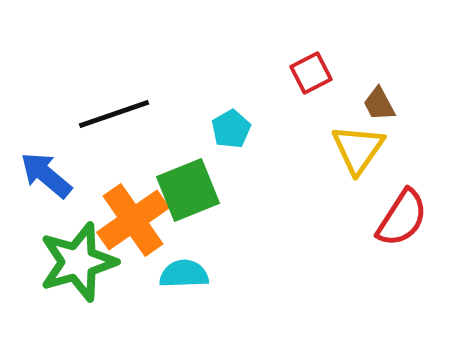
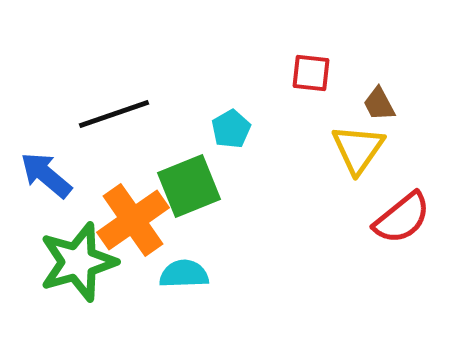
red square: rotated 33 degrees clockwise
green square: moved 1 px right, 4 px up
red semicircle: rotated 18 degrees clockwise
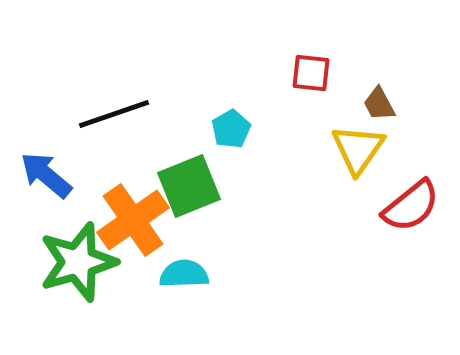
red semicircle: moved 9 px right, 12 px up
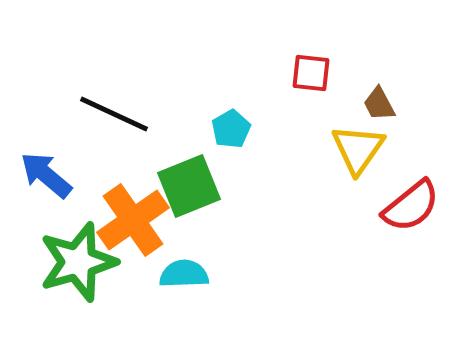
black line: rotated 44 degrees clockwise
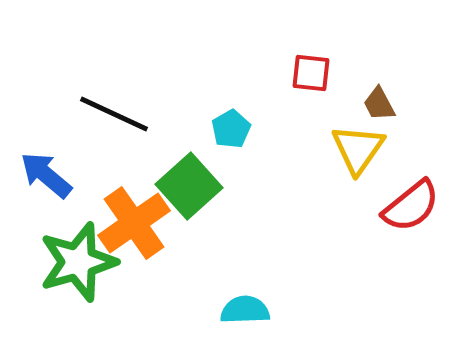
green square: rotated 20 degrees counterclockwise
orange cross: moved 1 px right, 3 px down
cyan semicircle: moved 61 px right, 36 px down
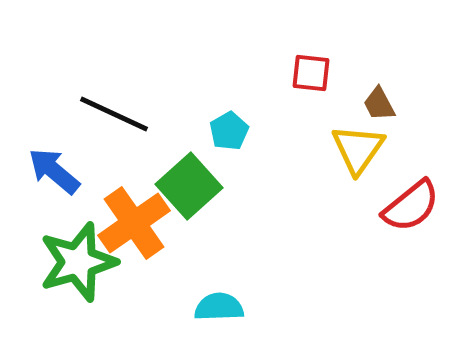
cyan pentagon: moved 2 px left, 2 px down
blue arrow: moved 8 px right, 4 px up
cyan semicircle: moved 26 px left, 3 px up
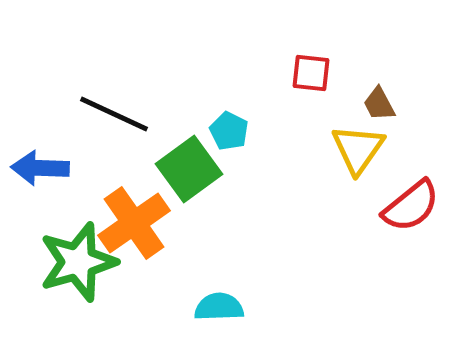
cyan pentagon: rotated 15 degrees counterclockwise
blue arrow: moved 14 px left, 3 px up; rotated 38 degrees counterclockwise
green square: moved 17 px up; rotated 6 degrees clockwise
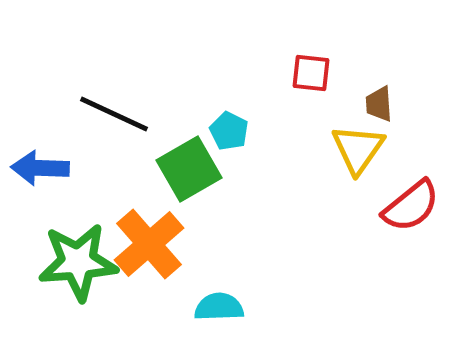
brown trapezoid: rotated 24 degrees clockwise
green square: rotated 6 degrees clockwise
orange cross: moved 15 px right, 21 px down; rotated 6 degrees counterclockwise
green star: rotated 12 degrees clockwise
